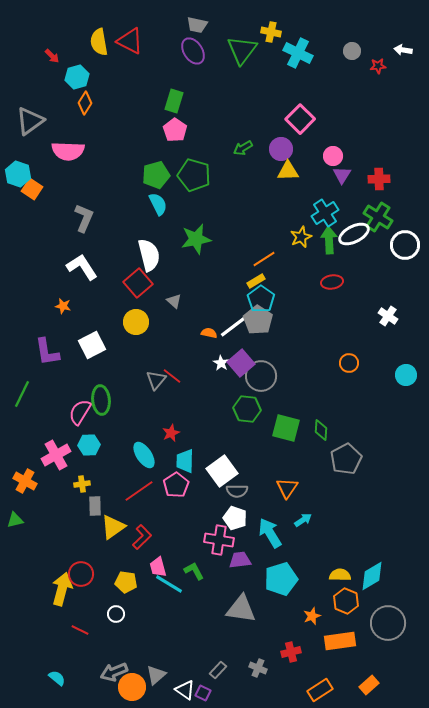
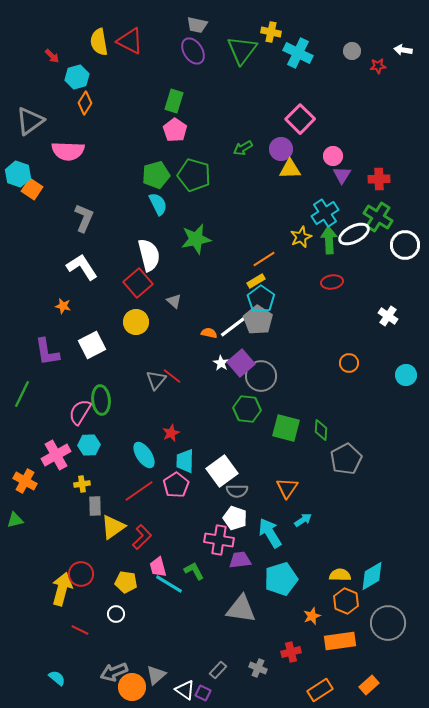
yellow triangle at (288, 171): moved 2 px right, 2 px up
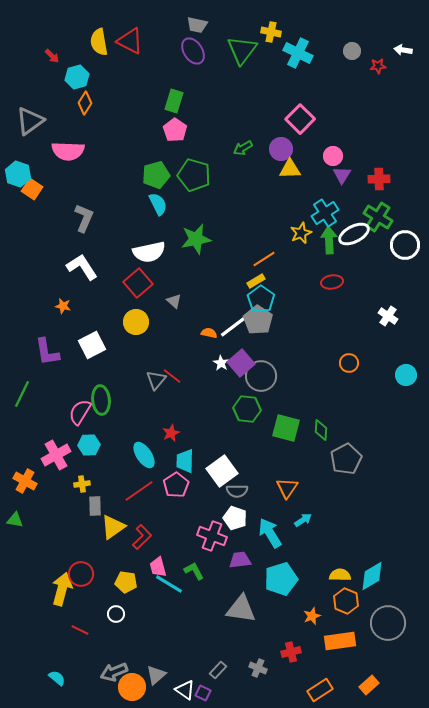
yellow star at (301, 237): moved 4 px up
white semicircle at (149, 255): moved 3 px up; rotated 92 degrees clockwise
green triangle at (15, 520): rotated 24 degrees clockwise
pink cross at (219, 540): moved 7 px left, 4 px up; rotated 12 degrees clockwise
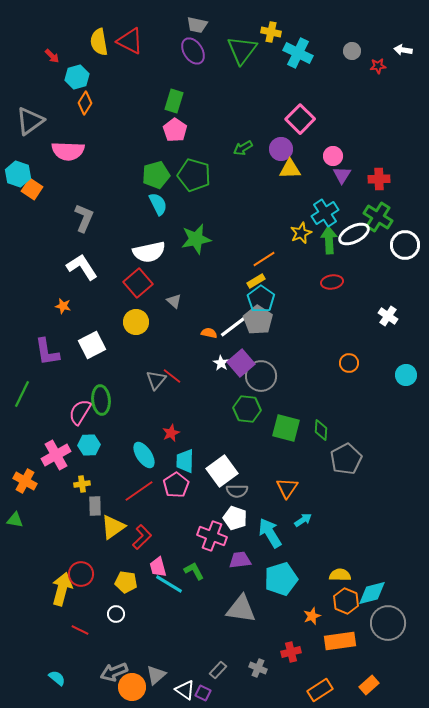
cyan diamond at (372, 576): moved 17 px down; rotated 16 degrees clockwise
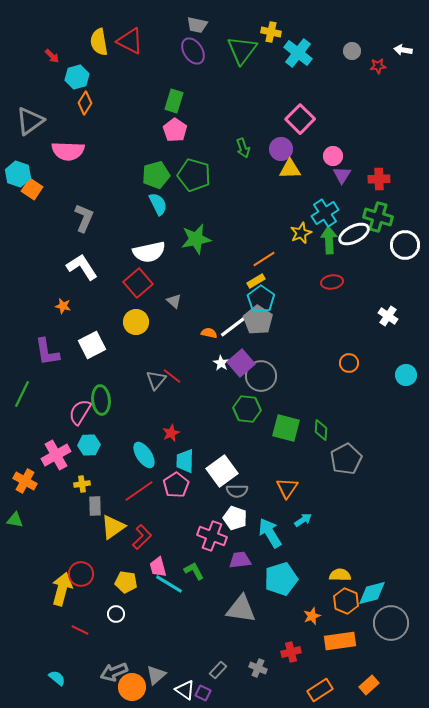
cyan cross at (298, 53): rotated 12 degrees clockwise
green arrow at (243, 148): rotated 78 degrees counterclockwise
green cross at (378, 217): rotated 16 degrees counterclockwise
gray circle at (388, 623): moved 3 px right
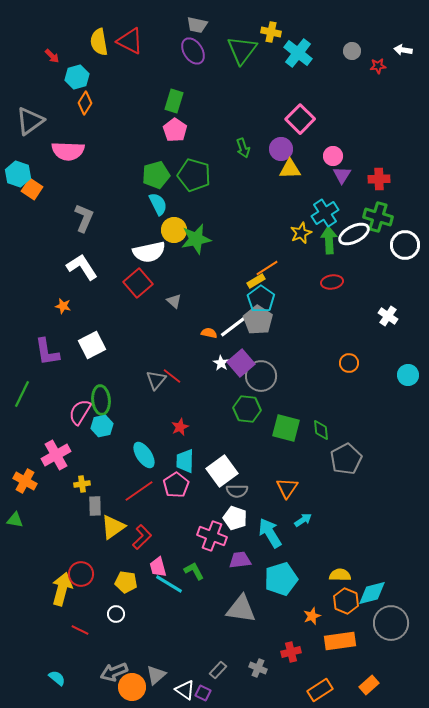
orange line at (264, 259): moved 3 px right, 9 px down
yellow circle at (136, 322): moved 38 px right, 92 px up
cyan circle at (406, 375): moved 2 px right
green diamond at (321, 430): rotated 10 degrees counterclockwise
red star at (171, 433): moved 9 px right, 6 px up
cyan hexagon at (89, 445): moved 13 px right, 19 px up; rotated 10 degrees counterclockwise
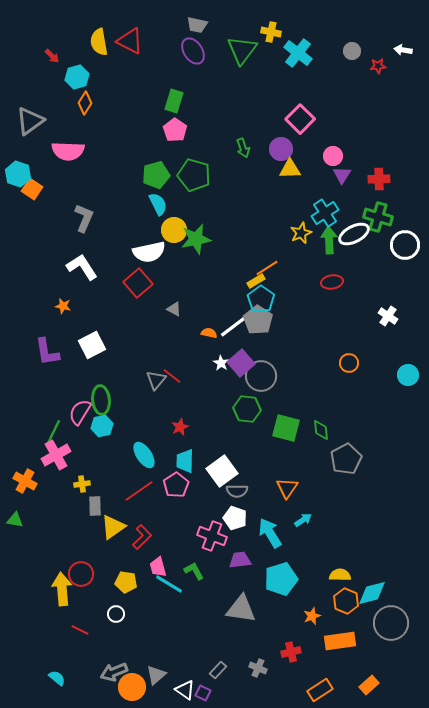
gray triangle at (174, 301): moved 8 px down; rotated 14 degrees counterclockwise
green line at (22, 394): moved 31 px right, 39 px down
yellow arrow at (62, 589): rotated 20 degrees counterclockwise
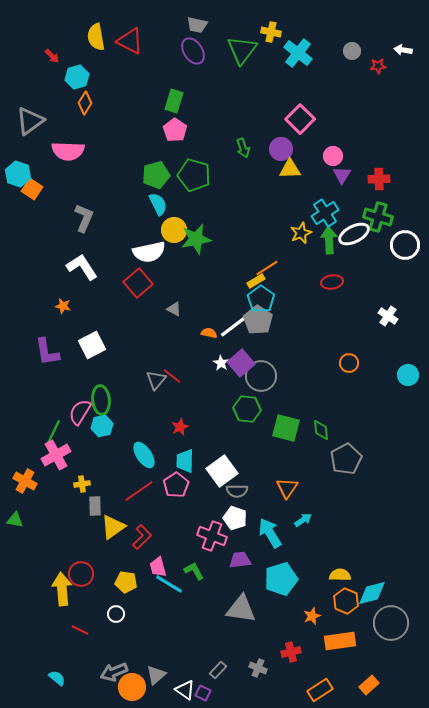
yellow semicircle at (99, 42): moved 3 px left, 5 px up
